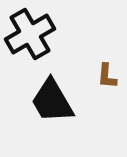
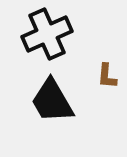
black cross: moved 17 px right; rotated 6 degrees clockwise
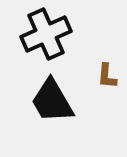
black cross: moved 1 px left
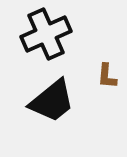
black trapezoid: rotated 99 degrees counterclockwise
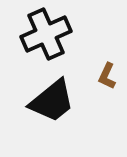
brown L-shape: rotated 20 degrees clockwise
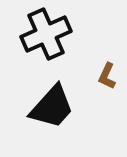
black trapezoid: moved 6 px down; rotated 9 degrees counterclockwise
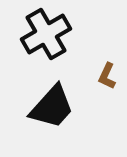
black cross: rotated 6 degrees counterclockwise
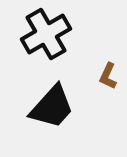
brown L-shape: moved 1 px right
